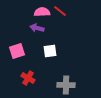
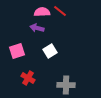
white square: rotated 24 degrees counterclockwise
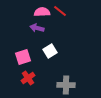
pink square: moved 6 px right, 6 px down
red cross: rotated 24 degrees clockwise
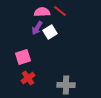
purple arrow: rotated 72 degrees counterclockwise
white square: moved 19 px up
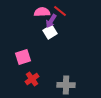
purple arrow: moved 14 px right, 7 px up
red cross: moved 4 px right, 1 px down
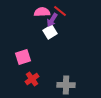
purple arrow: moved 1 px right, 1 px up
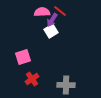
white square: moved 1 px right, 1 px up
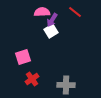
red line: moved 15 px right, 1 px down
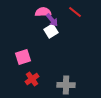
pink semicircle: moved 1 px right
purple arrow: rotated 72 degrees counterclockwise
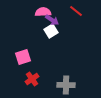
red line: moved 1 px right, 1 px up
purple arrow: rotated 16 degrees counterclockwise
